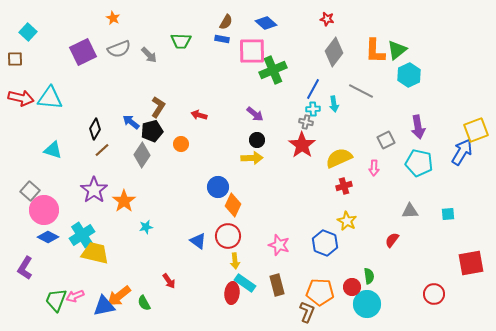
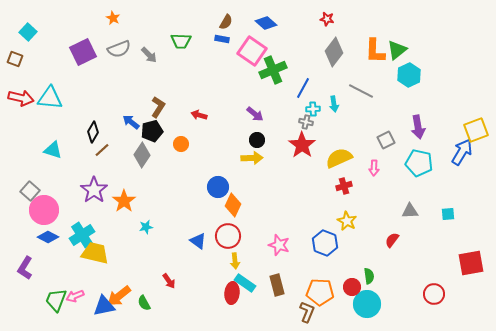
pink square at (252, 51): rotated 36 degrees clockwise
brown square at (15, 59): rotated 21 degrees clockwise
blue line at (313, 89): moved 10 px left, 1 px up
black diamond at (95, 129): moved 2 px left, 3 px down
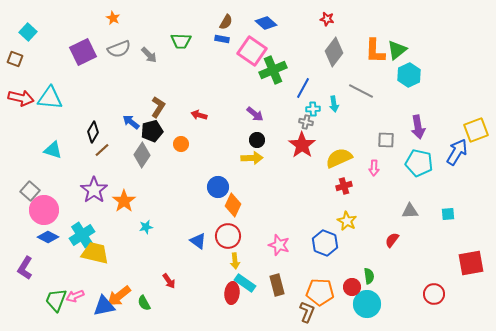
gray square at (386, 140): rotated 30 degrees clockwise
blue arrow at (462, 152): moved 5 px left
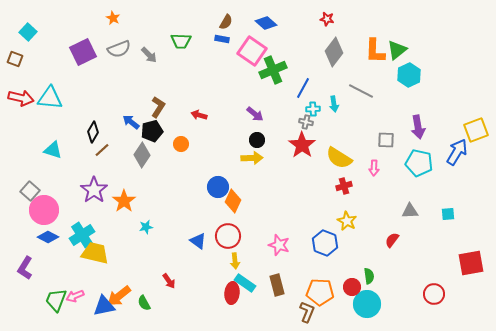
yellow semicircle at (339, 158): rotated 124 degrees counterclockwise
orange diamond at (233, 205): moved 4 px up
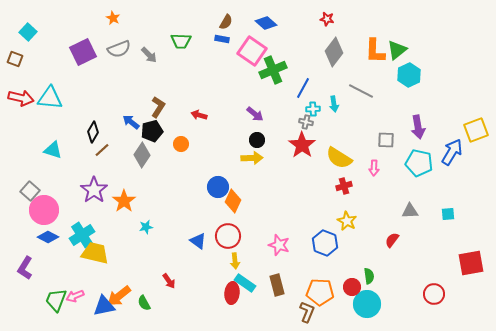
blue arrow at (457, 152): moved 5 px left
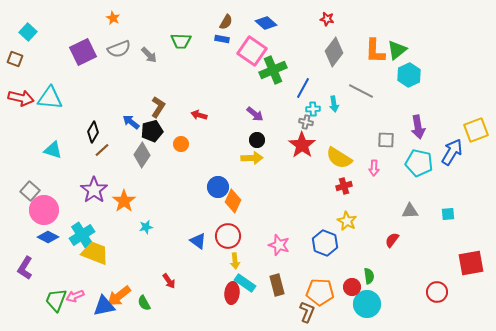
yellow trapezoid at (95, 253): rotated 8 degrees clockwise
red circle at (434, 294): moved 3 px right, 2 px up
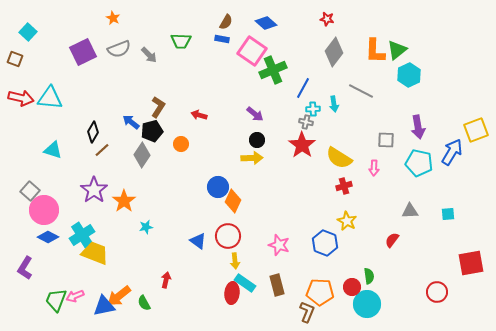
red arrow at (169, 281): moved 3 px left, 1 px up; rotated 133 degrees counterclockwise
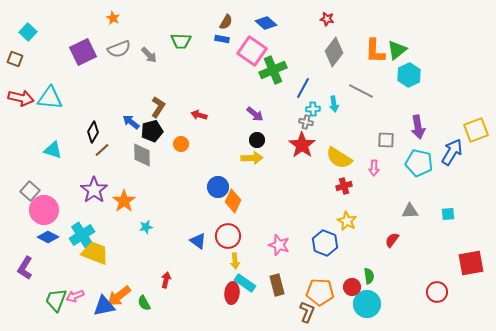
gray diamond at (142, 155): rotated 35 degrees counterclockwise
